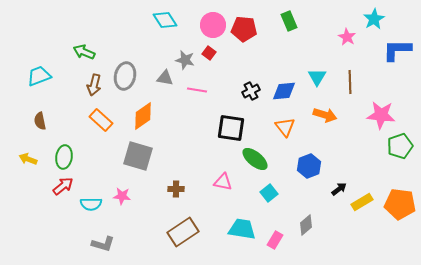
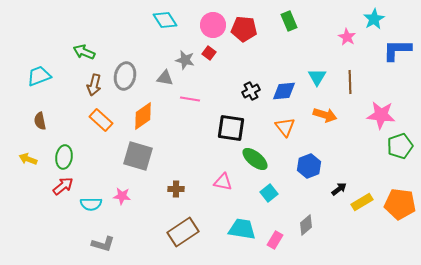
pink line at (197, 90): moved 7 px left, 9 px down
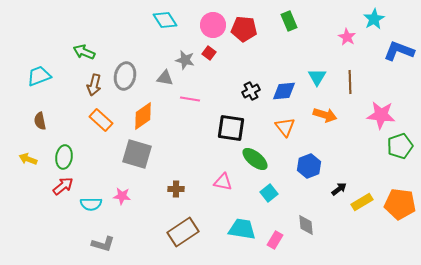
blue L-shape at (397, 50): moved 2 px right, 1 px down; rotated 20 degrees clockwise
gray square at (138, 156): moved 1 px left, 2 px up
gray diamond at (306, 225): rotated 55 degrees counterclockwise
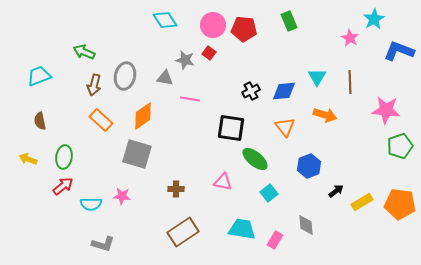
pink star at (347, 37): moved 3 px right, 1 px down
pink star at (381, 115): moved 5 px right, 5 px up
black arrow at (339, 189): moved 3 px left, 2 px down
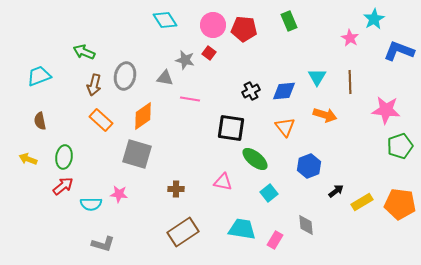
pink star at (122, 196): moved 3 px left, 2 px up
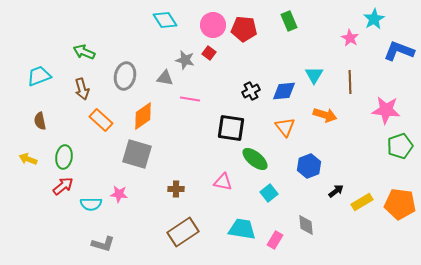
cyan triangle at (317, 77): moved 3 px left, 2 px up
brown arrow at (94, 85): moved 12 px left, 4 px down; rotated 30 degrees counterclockwise
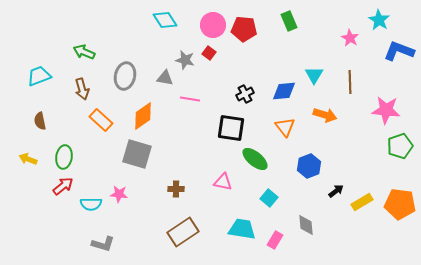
cyan star at (374, 19): moved 5 px right, 1 px down; rotated 10 degrees counterclockwise
black cross at (251, 91): moved 6 px left, 3 px down
cyan square at (269, 193): moved 5 px down; rotated 12 degrees counterclockwise
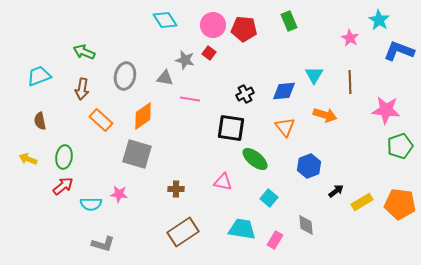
brown arrow at (82, 89): rotated 25 degrees clockwise
